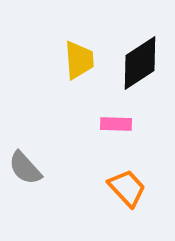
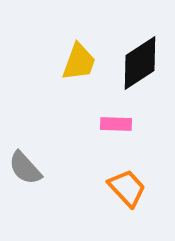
yellow trapezoid: moved 2 px down; rotated 24 degrees clockwise
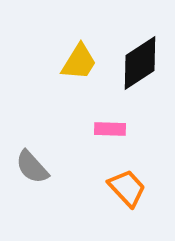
yellow trapezoid: rotated 12 degrees clockwise
pink rectangle: moved 6 px left, 5 px down
gray semicircle: moved 7 px right, 1 px up
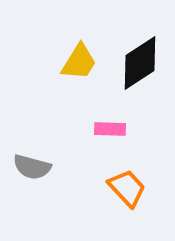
gray semicircle: rotated 33 degrees counterclockwise
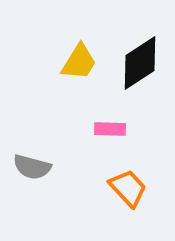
orange trapezoid: moved 1 px right
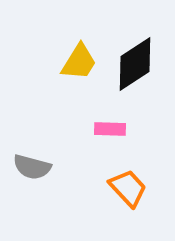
black diamond: moved 5 px left, 1 px down
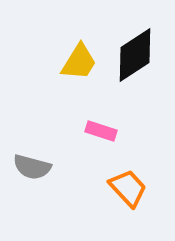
black diamond: moved 9 px up
pink rectangle: moved 9 px left, 2 px down; rotated 16 degrees clockwise
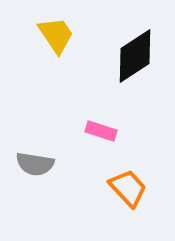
black diamond: moved 1 px down
yellow trapezoid: moved 23 px left, 27 px up; rotated 66 degrees counterclockwise
gray semicircle: moved 3 px right, 3 px up; rotated 6 degrees counterclockwise
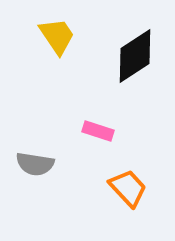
yellow trapezoid: moved 1 px right, 1 px down
pink rectangle: moved 3 px left
